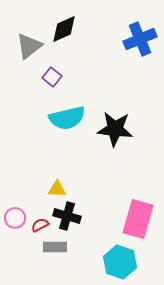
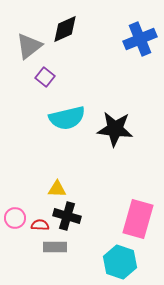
black diamond: moved 1 px right
purple square: moved 7 px left
red semicircle: rotated 30 degrees clockwise
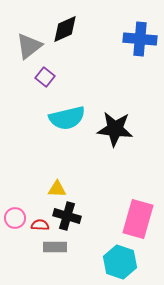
blue cross: rotated 28 degrees clockwise
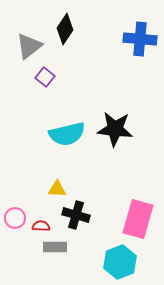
black diamond: rotated 32 degrees counterclockwise
cyan semicircle: moved 16 px down
black cross: moved 9 px right, 1 px up
red semicircle: moved 1 px right, 1 px down
cyan hexagon: rotated 20 degrees clockwise
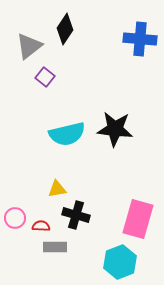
yellow triangle: rotated 12 degrees counterclockwise
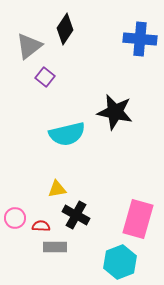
black star: moved 17 px up; rotated 6 degrees clockwise
black cross: rotated 12 degrees clockwise
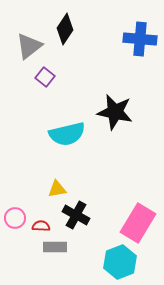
pink rectangle: moved 4 px down; rotated 15 degrees clockwise
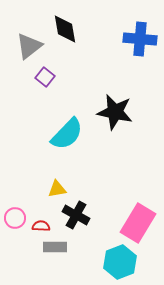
black diamond: rotated 44 degrees counterclockwise
cyan semicircle: rotated 33 degrees counterclockwise
